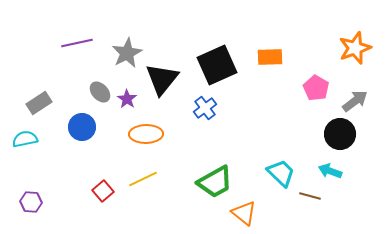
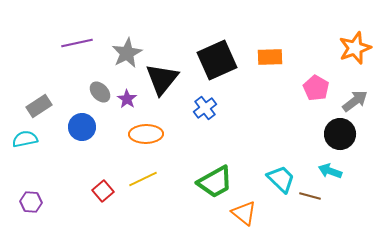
black square: moved 5 px up
gray rectangle: moved 3 px down
cyan trapezoid: moved 6 px down
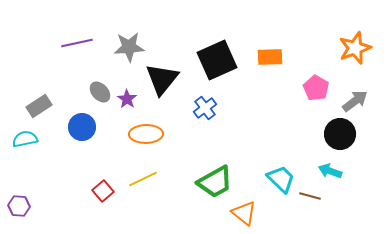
gray star: moved 2 px right, 6 px up; rotated 24 degrees clockwise
purple hexagon: moved 12 px left, 4 px down
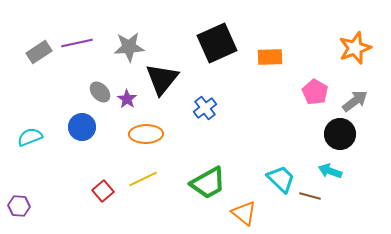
black square: moved 17 px up
pink pentagon: moved 1 px left, 4 px down
gray rectangle: moved 54 px up
cyan semicircle: moved 5 px right, 2 px up; rotated 10 degrees counterclockwise
green trapezoid: moved 7 px left, 1 px down
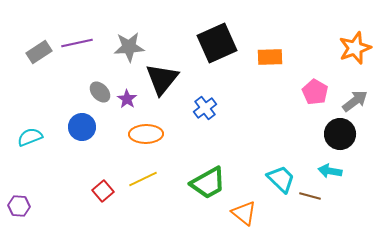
cyan arrow: rotated 10 degrees counterclockwise
